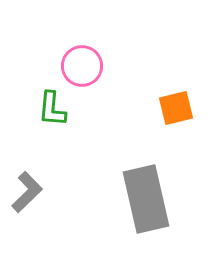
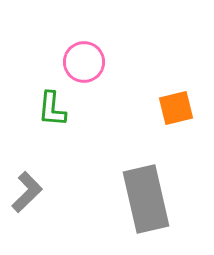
pink circle: moved 2 px right, 4 px up
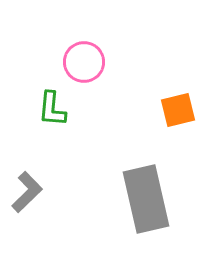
orange square: moved 2 px right, 2 px down
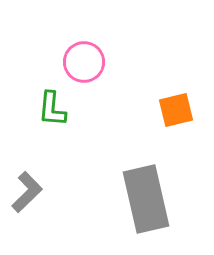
orange square: moved 2 px left
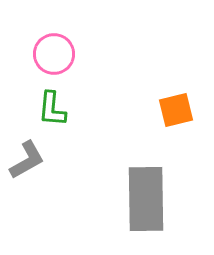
pink circle: moved 30 px left, 8 px up
gray L-shape: moved 32 px up; rotated 15 degrees clockwise
gray rectangle: rotated 12 degrees clockwise
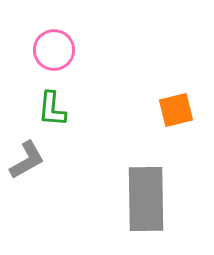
pink circle: moved 4 px up
